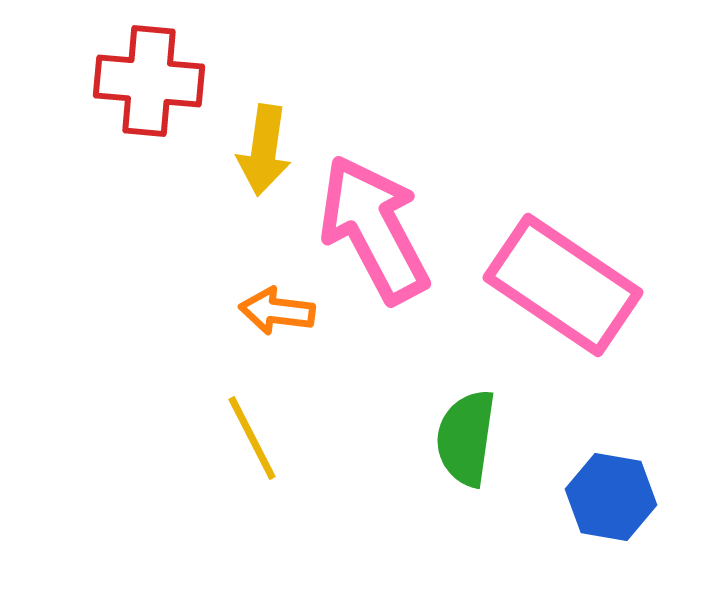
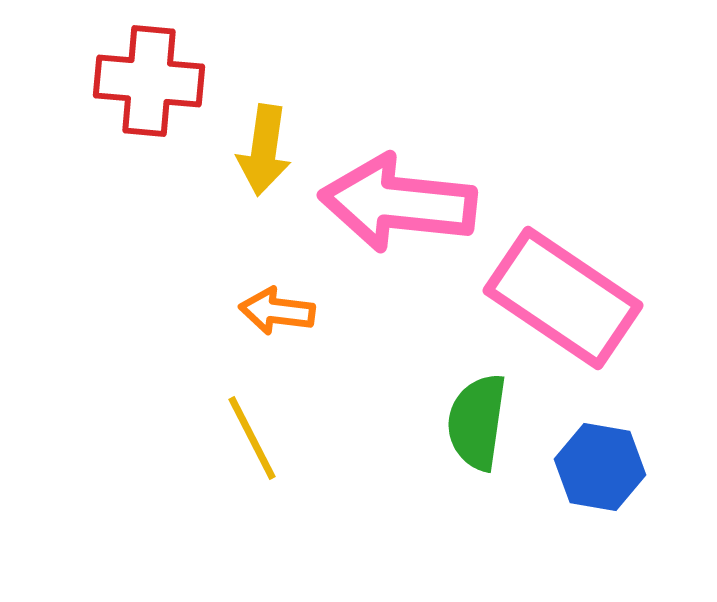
pink arrow: moved 24 px right, 26 px up; rotated 56 degrees counterclockwise
pink rectangle: moved 13 px down
green semicircle: moved 11 px right, 16 px up
blue hexagon: moved 11 px left, 30 px up
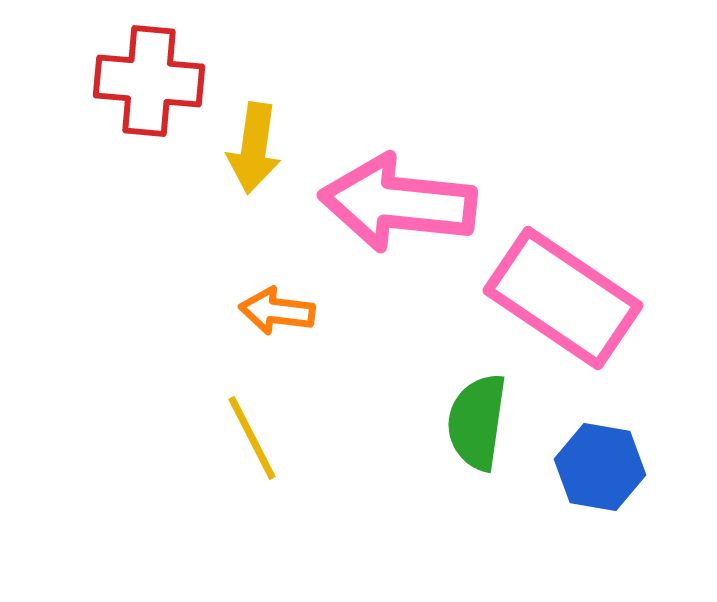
yellow arrow: moved 10 px left, 2 px up
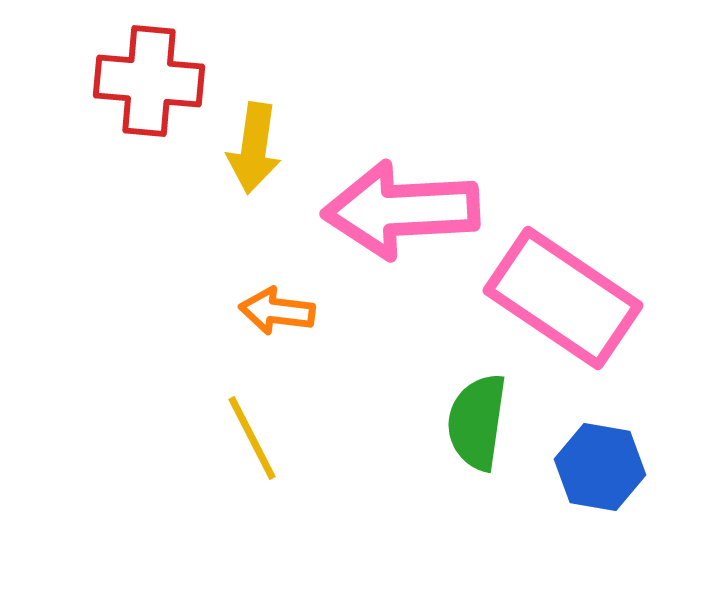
pink arrow: moved 3 px right, 7 px down; rotated 9 degrees counterclockwise
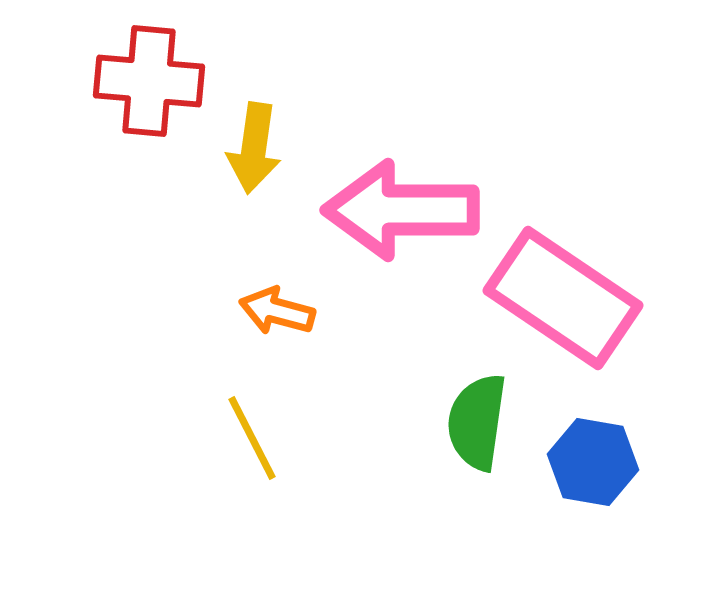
pink arrow: rotated 3 degrees clockwise
orange arrow: rotated 8 degrees clockwise
blue hexagon: moved 7 px left, 5 px up
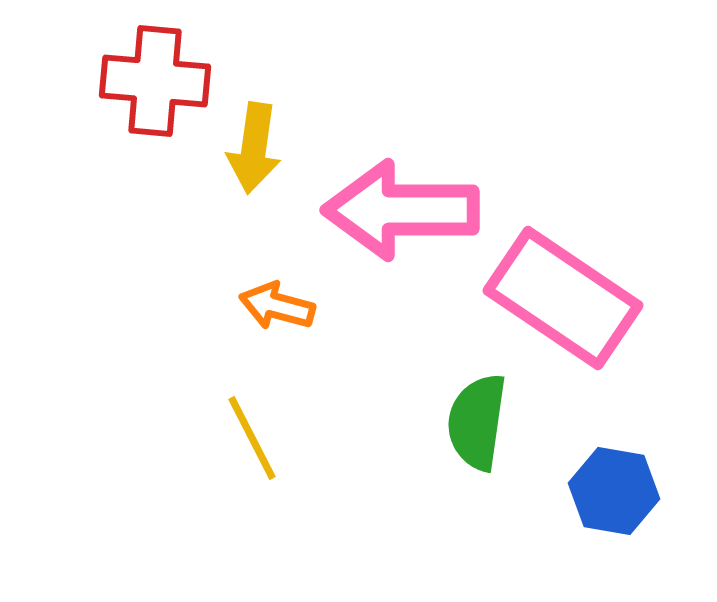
red cross: moved 6 px right
orange arrow: moved 5 px up
blue hexagon: moved 21 px right, 29 px down
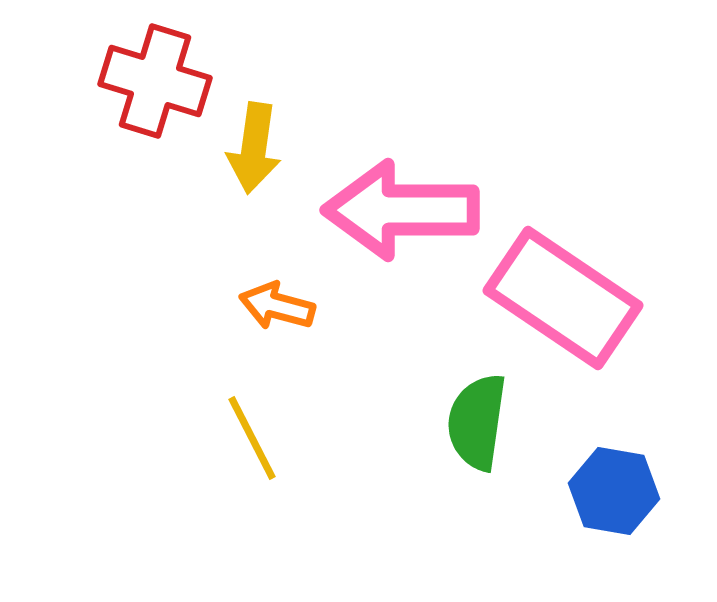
red cross: rotated 12 degrees clockwise
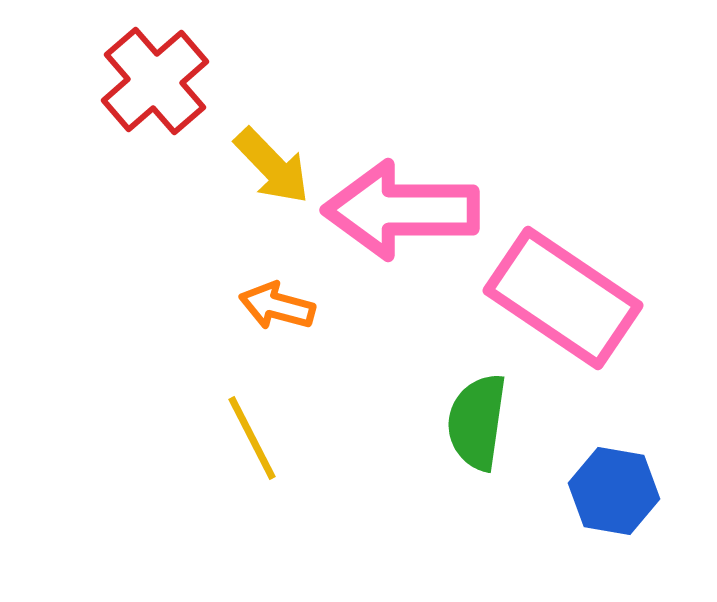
red cross: rotated 32 degrees clockwise
yellow arrow: moved 18 px right, 18 px down; rotated 52 degrees counterclockwise
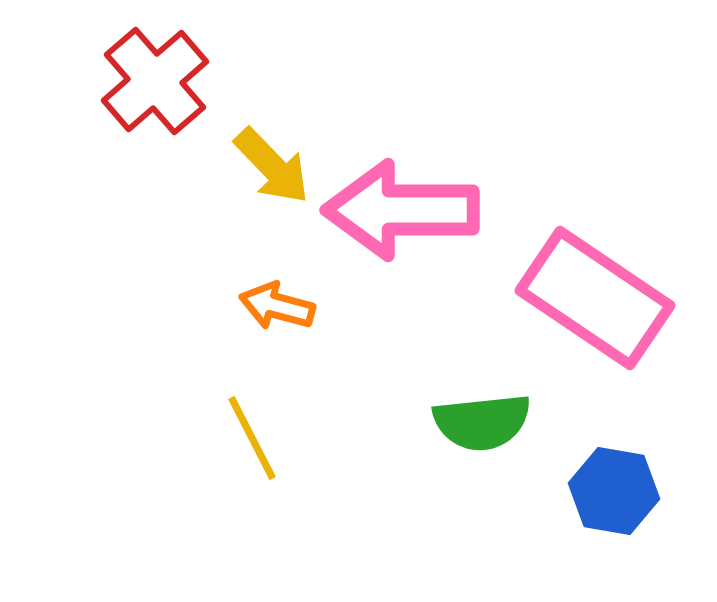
pink rectangle: moved 32 px right
green semicircle: moved 5 px right; rotated 104 degrees counterclockwise
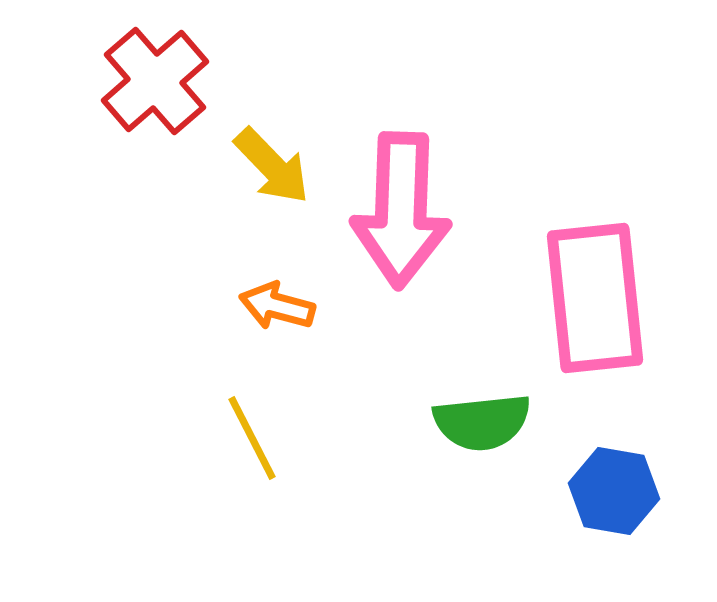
pink arrow: rotated 88 degrees counterclockwise
pink rectangle: rotated 50 degrees clockwise
